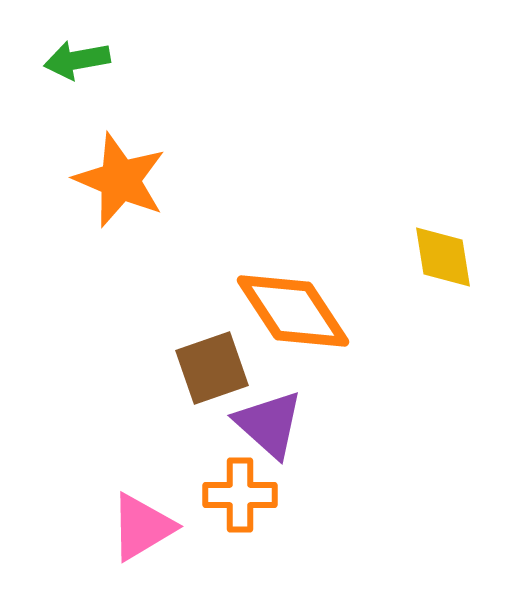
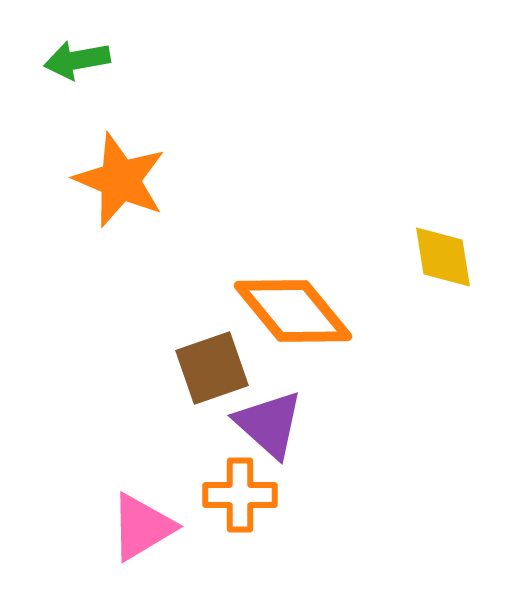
orange diamond: rotated 6 degrees counterclockwise
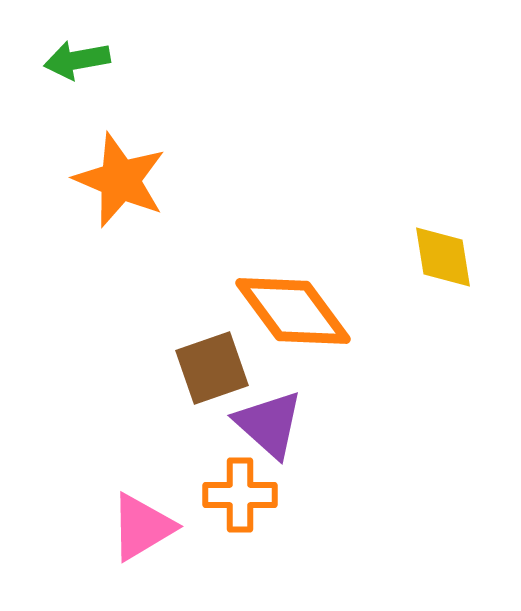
orange diamond: rotated 3 degrees clockwise
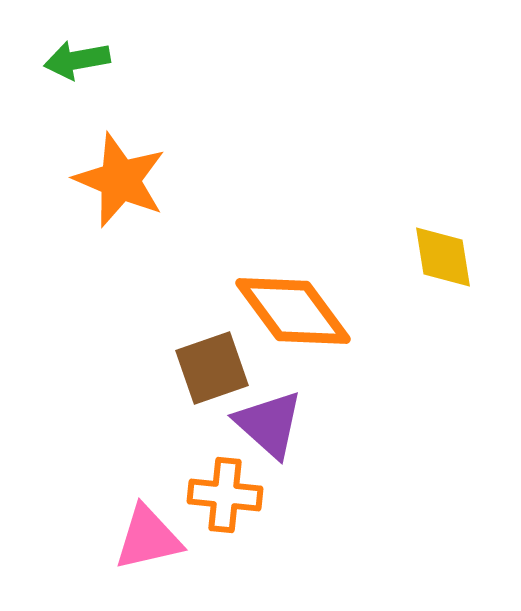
orange cross: moved 15 px left; rotated 6 degrees clockwise
pink triangle: moved 6 px right, 11 px down; rotated 18 degrees clockwise
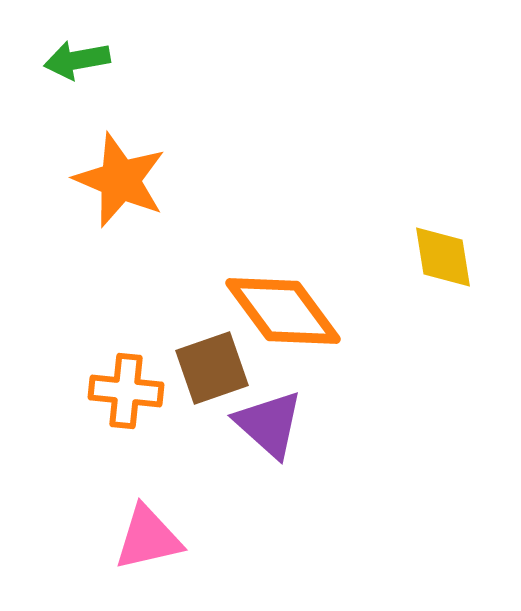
orange diamond: moved 10 px left
orange cross: moved 99 px left, 104 px up
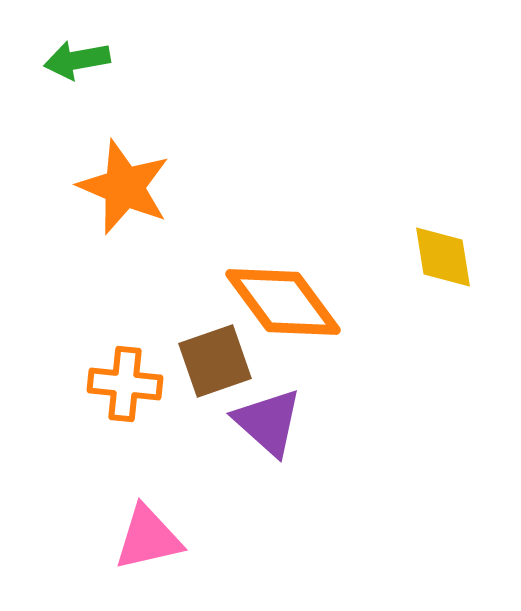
orange star: moved 4 px right, 7 px down
orange diamond: moved 9 px up
brown square: moved 3 px right, 7 px up
orange cross: moved 1 px left, 7 px up
purple triangle: moved 1 px left, 2 px up
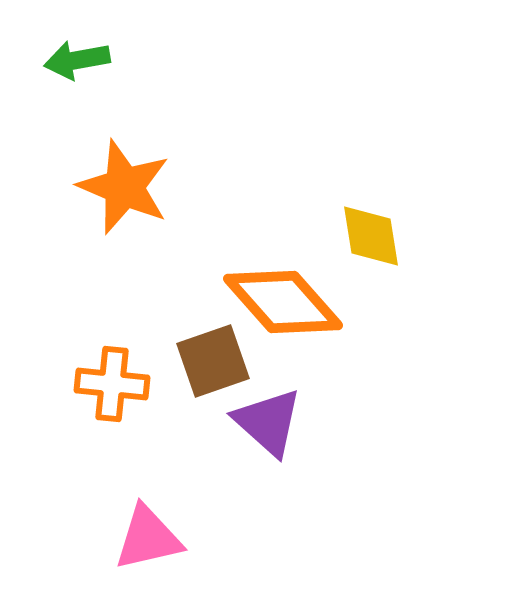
yellow diamond: moved 72 px left, 21 px up
orange diamond: rotated 5 degrees counterclockwise
brown square: moved 2 px left
orange cross: moved 13 px left
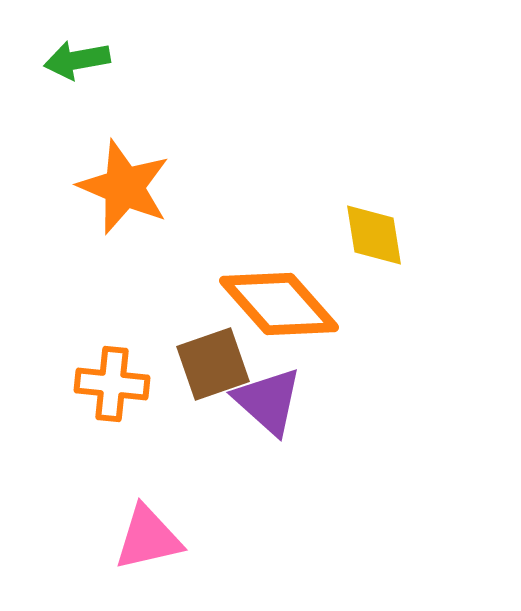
yellow diamond: moved 3 px right, 1 px up
orange diamond: moved 4 px left, 2 px down
brown square: moved 3 px down
purple triangle: moved 21 px up
